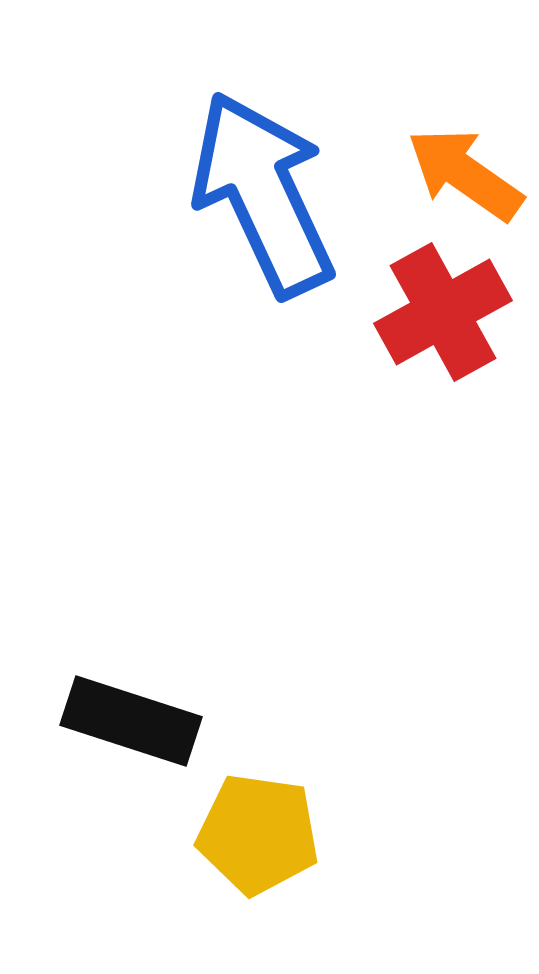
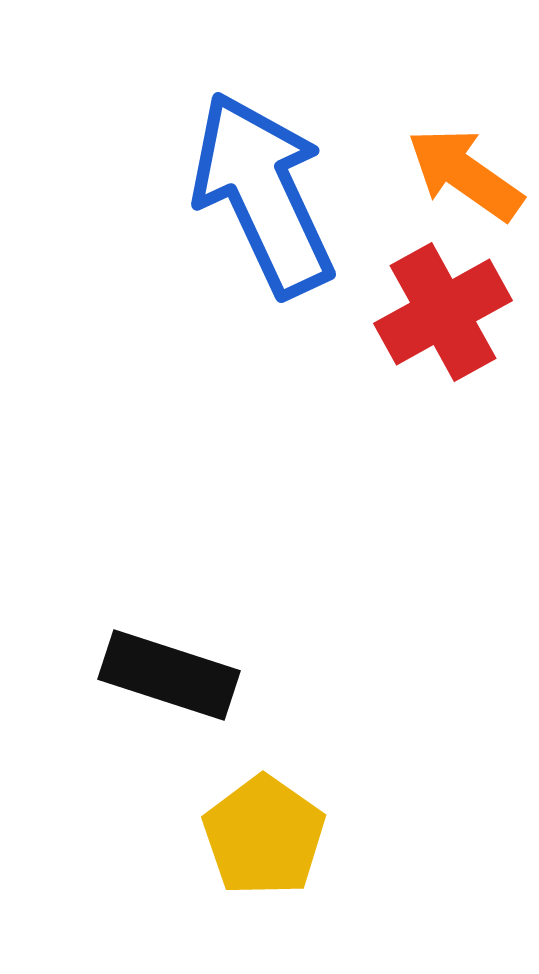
black rectangle: moved 38 px right, 46 px up
yellow pentagon: moved 6 px right, 2 px down; rotated 27 degrees clockwise
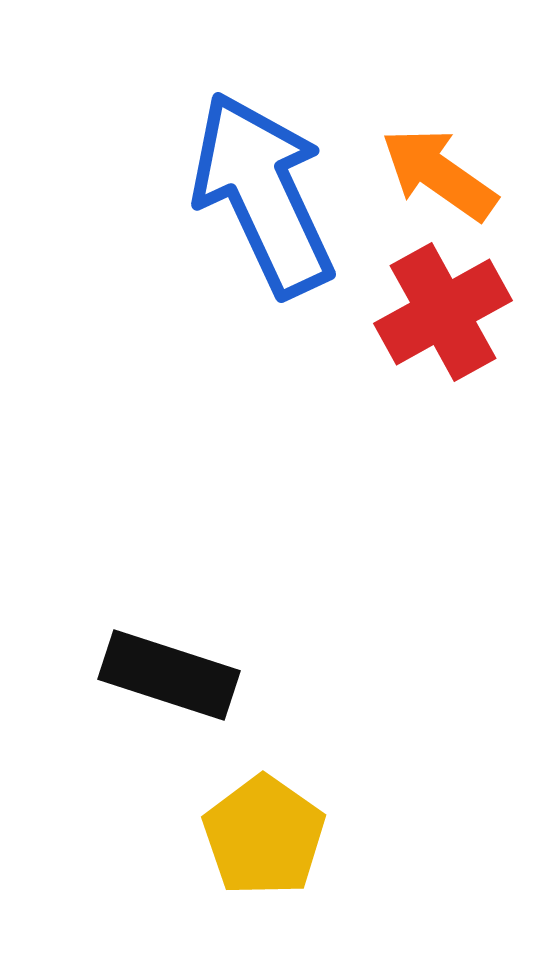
orange arrow: moved 26 px left
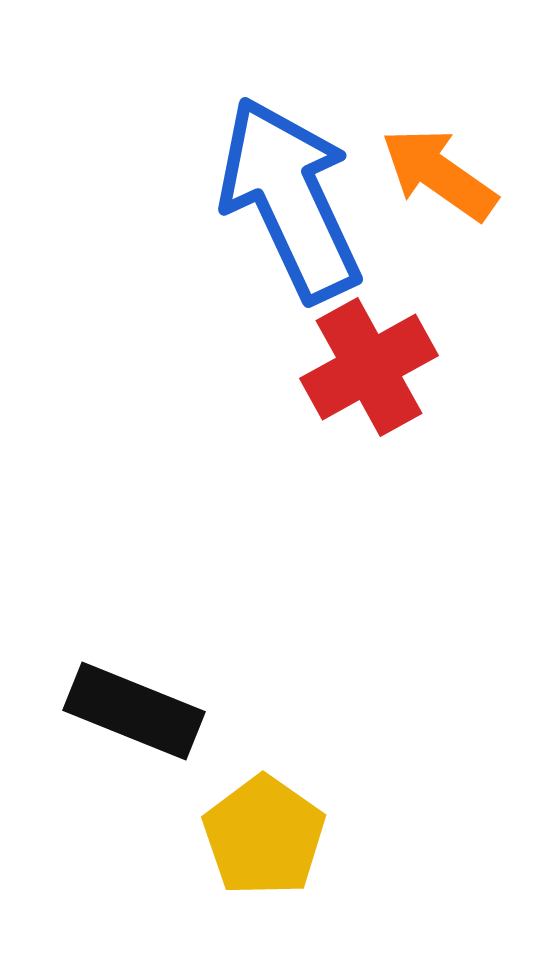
blue arrow: moved 27 px right, 5 px down
red cross: moved 74 px left, 55 px down
black rectangle: moved 35 px left, 36 px down; rotated 4 degrees clockwise
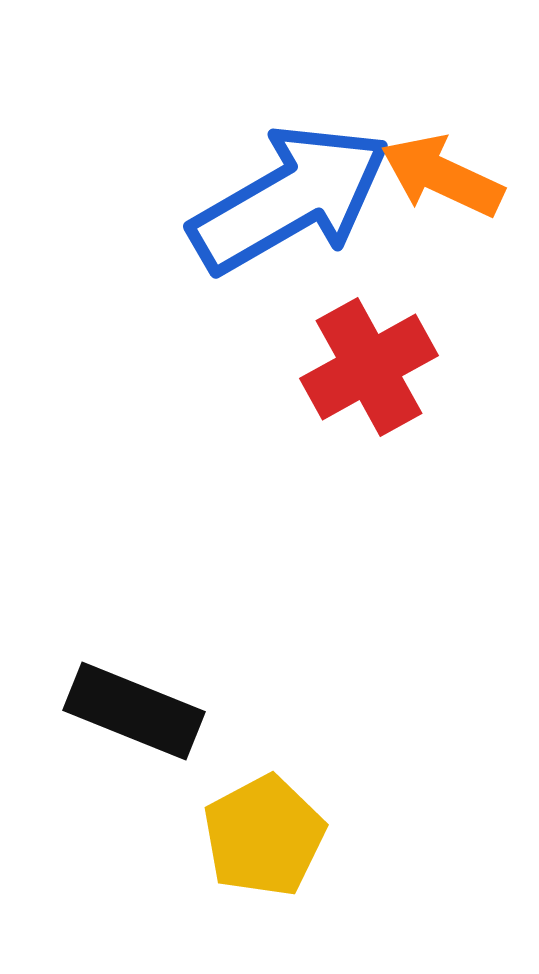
orange arrow: moved 3 px right, 2 px down; rotated 10 degrees counterclockwise
blue arrow: rotated 85 degrees clockwise
yellow pentagon: rotated 9 degrees clockwise
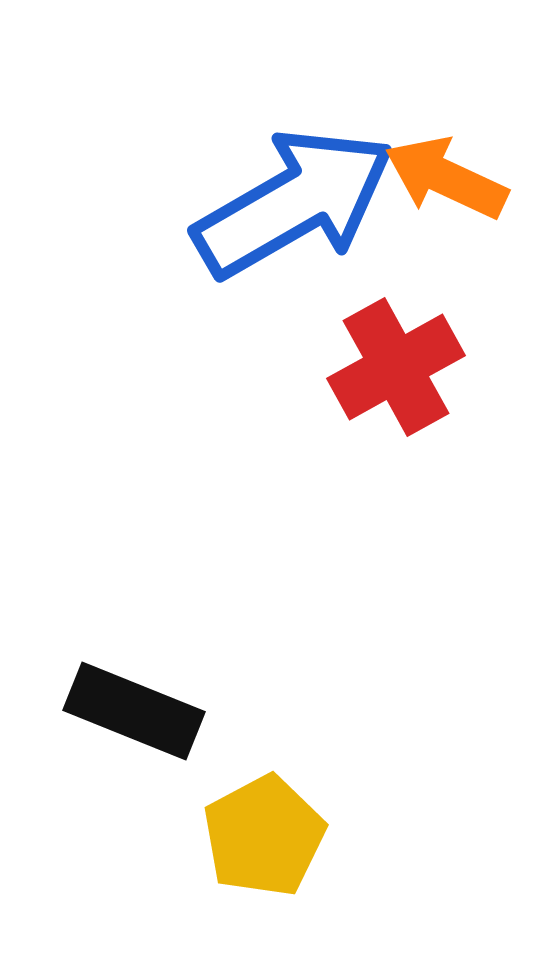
orange arrow: moved 4 px right, 2 px down
blue arrow: moved 4 px right, 4 px down
red cross: moved 27 px right
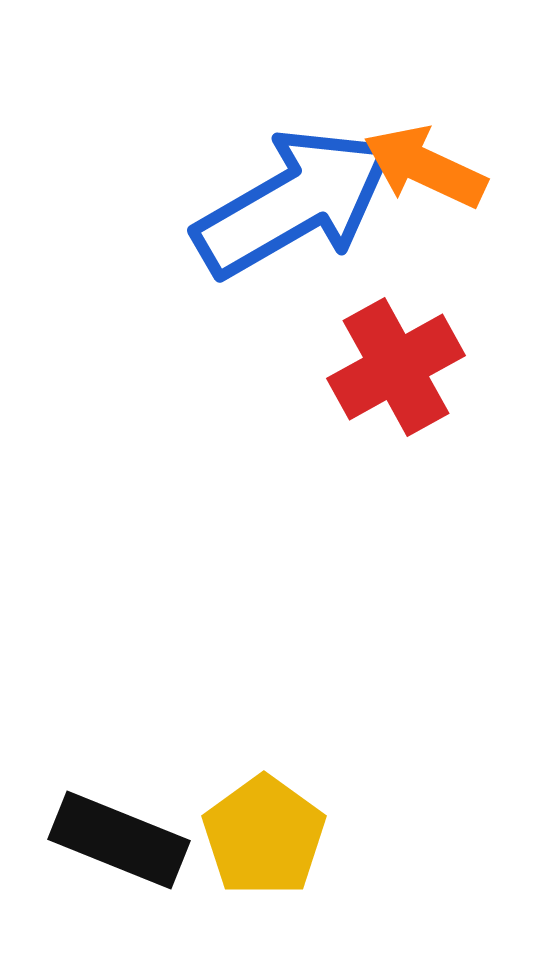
orange arrow: moved 21 px left, 11 px up
black rectangle: moved 15 px left, 129 px down
yellow pentagon: rotated 8 degrees counterclockwise
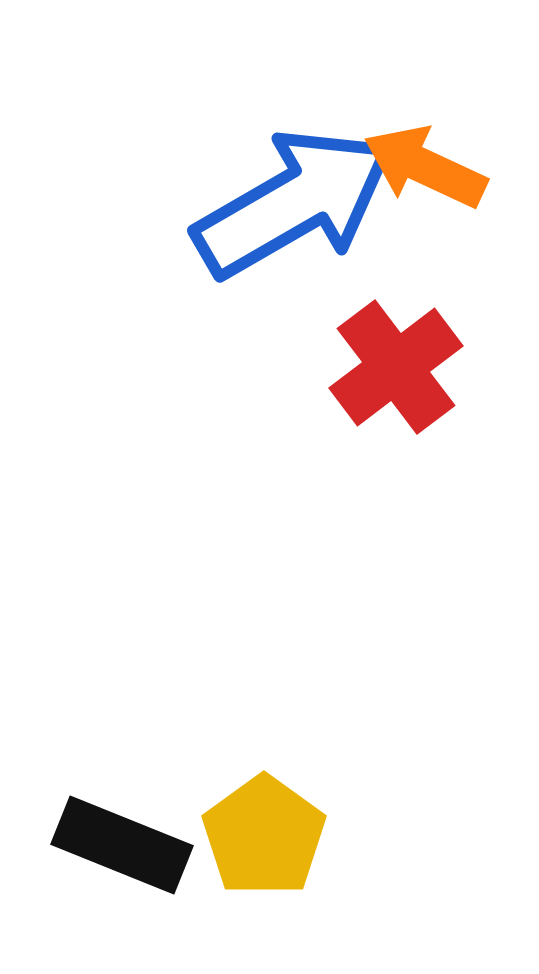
red cross: rotated 8 degrees counterclockwise
black rectangle: moved 3 px right, 5 px down
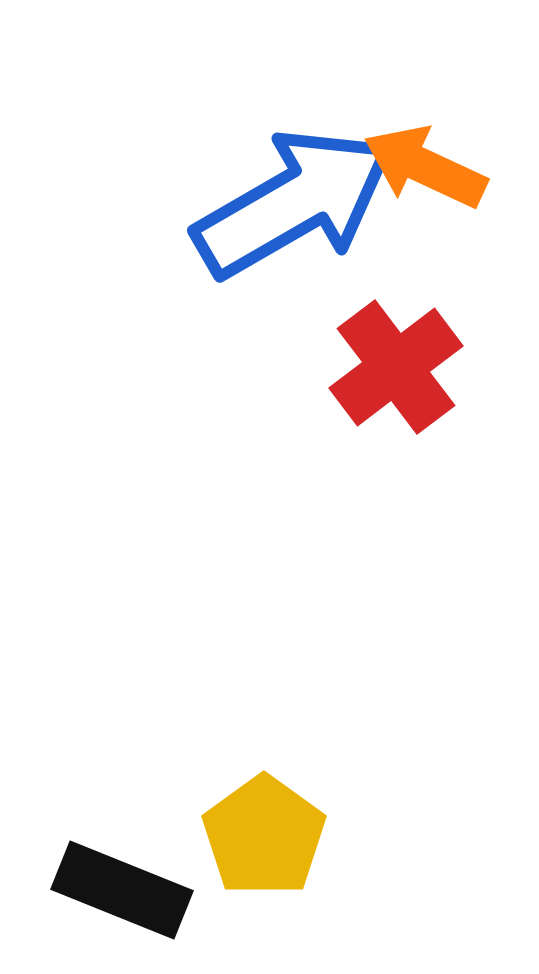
black rectangle: moved 45 px down
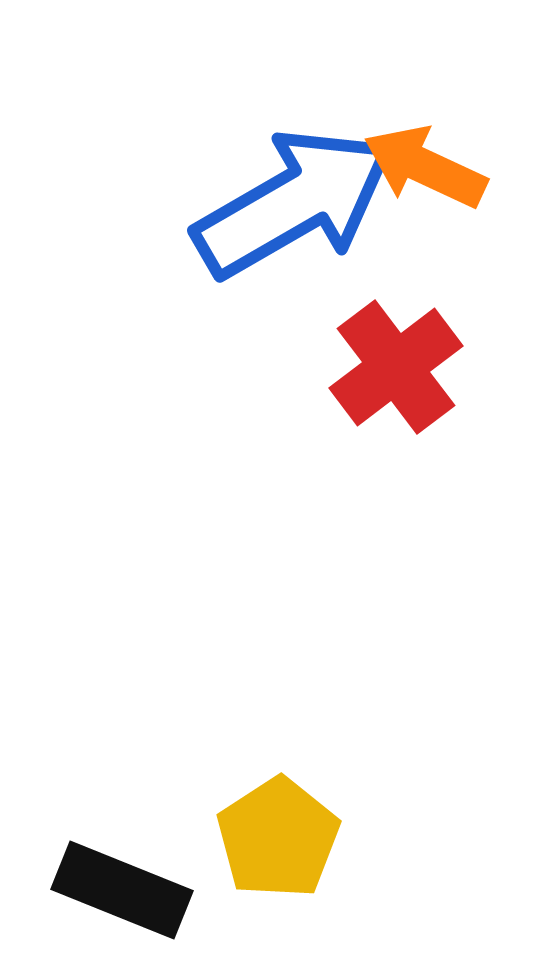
yellow pentagon: moved 14 px right, 2 px down; rotated 3 degrees clockwise
